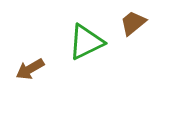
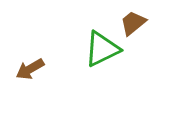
green triangle: moved 16 px right, 7 px down
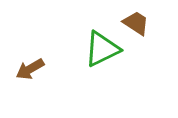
brown trapezoid: moved 3 px right; rotated 72 degrees clockwise
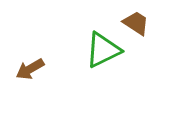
green triangle: moved 1 px right, 1 px down
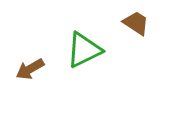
green triangle: moved 19 px left
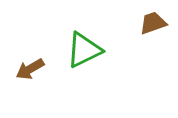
brown trapezoid: moved 17 px right; rotated 52 degrees counterclockwise
